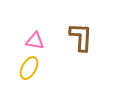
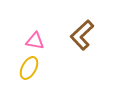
brown L-shape: moved 1 px right, 2 px up; rotated 136 degrees counterclockwise
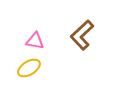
yellow ellipse: rotated 30 degrees clockwise
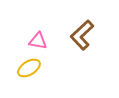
pink triangle: moved 3 px right
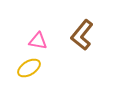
brown L-shape: rotated 8 degrees counterclockwise
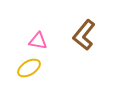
brown L-shape: moved 2 px right
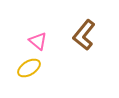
pink triangle: rotated 30 degrees clockwise
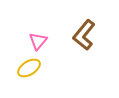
pink triangle: rotated 30 degrees clockwise
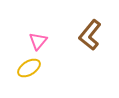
brown L-shape: moved 6 px right
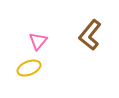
yellow ellipse: rotated 10 degrees clockwise
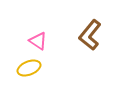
pink triangle: rotated 36 degrees counterclockwise
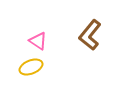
yellow ellipse: moved 2 px right, 1 px up
